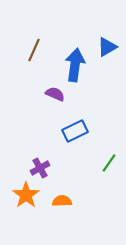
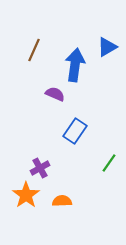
blue rectangle: rotated 30 degrees counterclockwise
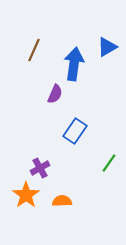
blue arrow: moved 1 px left, 1 px up
purple semicircle: rotated 90 degrees clockwise
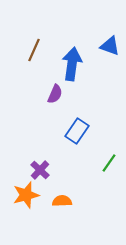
blue triangle: moved 3 px right, 1 px up; rotated 50 degrees clockwise
blue arrow: moved 2 px left
blue rectangle: moved 2 px right
purple cross: moved 2 px down; rotated 18 degrees counterclockwise
orange star: rotated 20 degrees clockwise
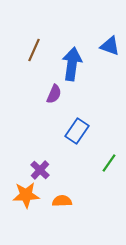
purple semicircle: moved 1 px left
orange star: rotated 12 degrees clockwise
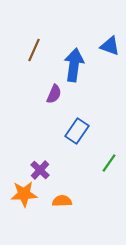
blue arrow: moved 2 px right, 1 px down
orange star: moved 2 px left, 1 px up
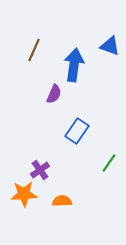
purple cross: rotated 12 degrees clockwise
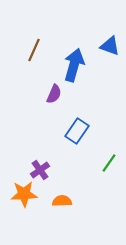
blue arrow: rotated 8 degrees clockwise
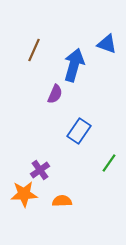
blue triangle: moved 3 px left, 2 px up
purple semicircle: moved 1 px right
blue rectangle: moved 2 px right
